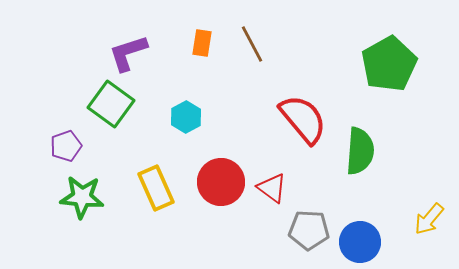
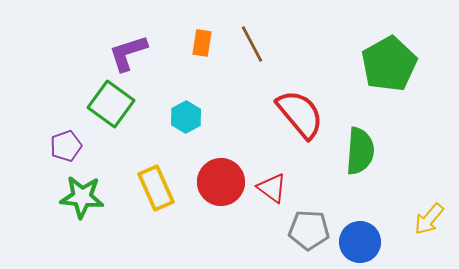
red semicircle: moved 3 px left, 5 px up
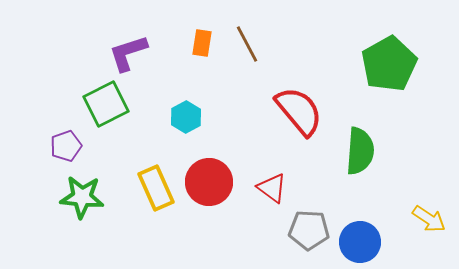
brown line: moved 5 px left
green square: moved 5 px left; rotated 27 degrees clockwise
red semicircle: moved 1 px left, 3 px up
red circle: moved 12 px left
yellow arrow: rotated 96 degrees counterclockwise
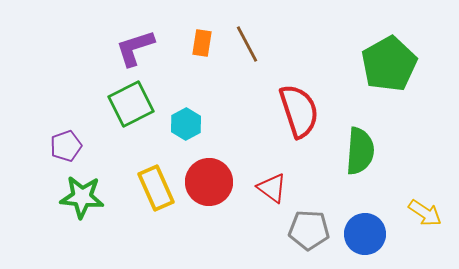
purple L-shape: moved 7 px right, 5 px up
green square: moved 25 px right
red semicircle: rotated 22 degrees clockwise
cyan hexagon: moved 7 px down
yellow arrow: moved 4 px left, 6 px up
blue circle: moved 5 px right, 8 px up
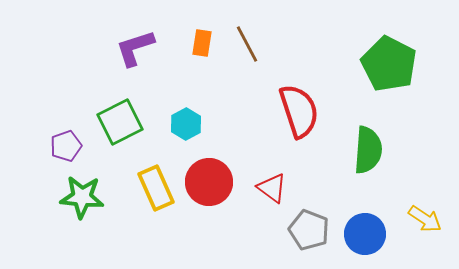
green pentagon: rotated 16 degrees counterclockwise
green square: moved 11 px left, 18 px down
green semicircle: moved 8 px right, 1 px up
yellow arrow: moved 6 px down
gray pentagon: rotated 18 degrees clockwise
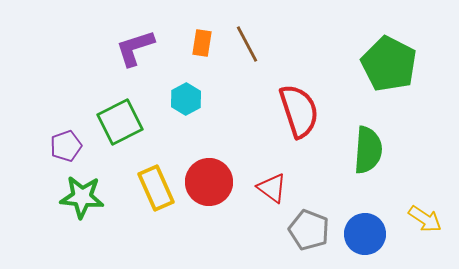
cyan hexagon: moved 25 px up
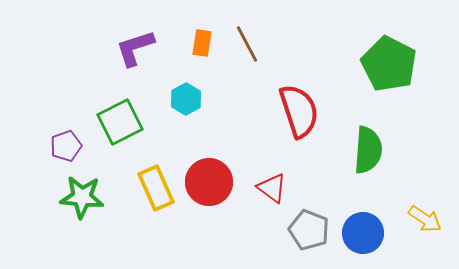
blue circle: moved 2 px left, 1 px up
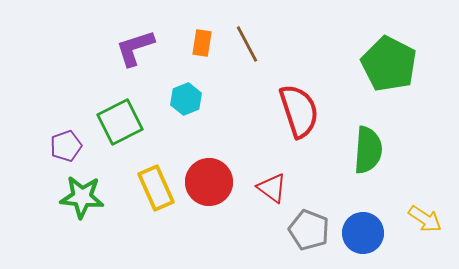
cyan hexagon: rotated 8 degrees clockwise
